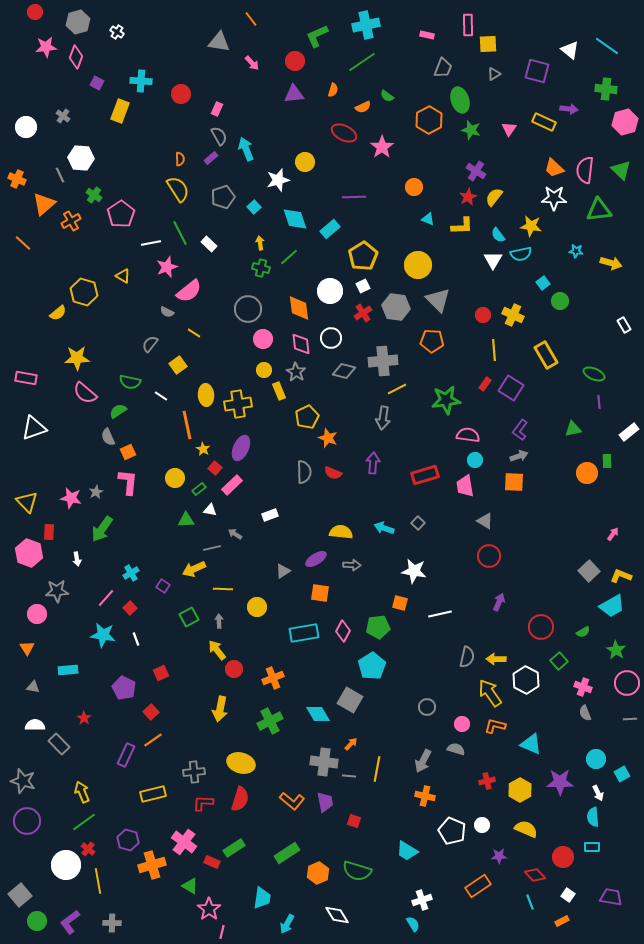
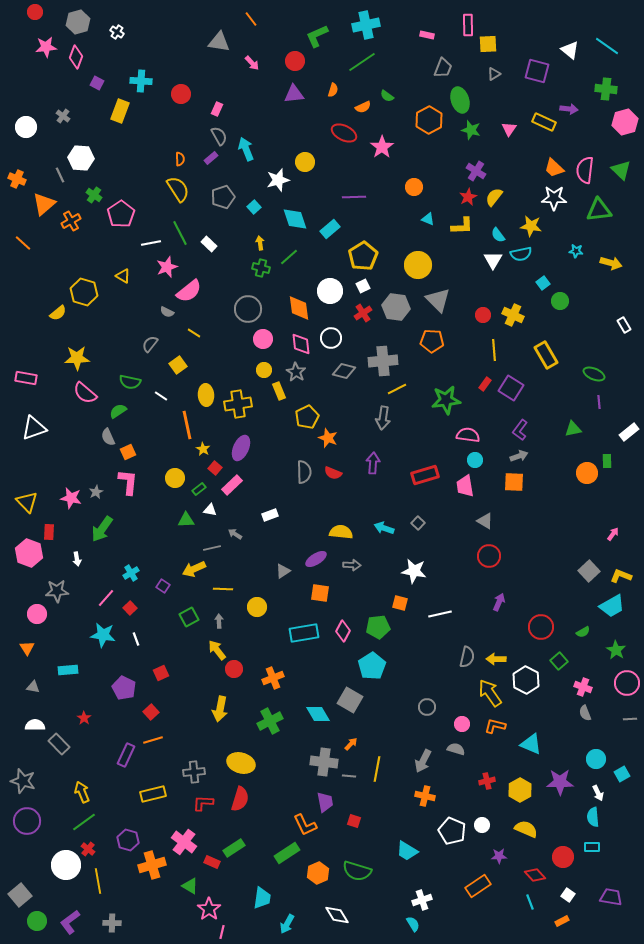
orange line at (153, 740): rotated 18 degrees clockwise
orange L-shape at (292, 801): moved 13 px right, 24 px down; rotated 25 degrees clockwise
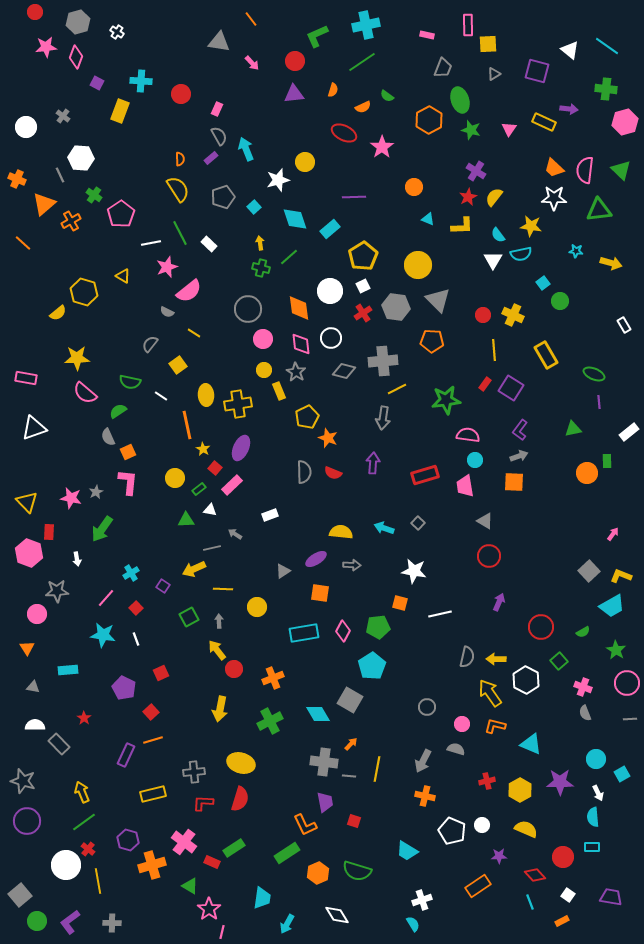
red square at (130, 608): moved 6 px right
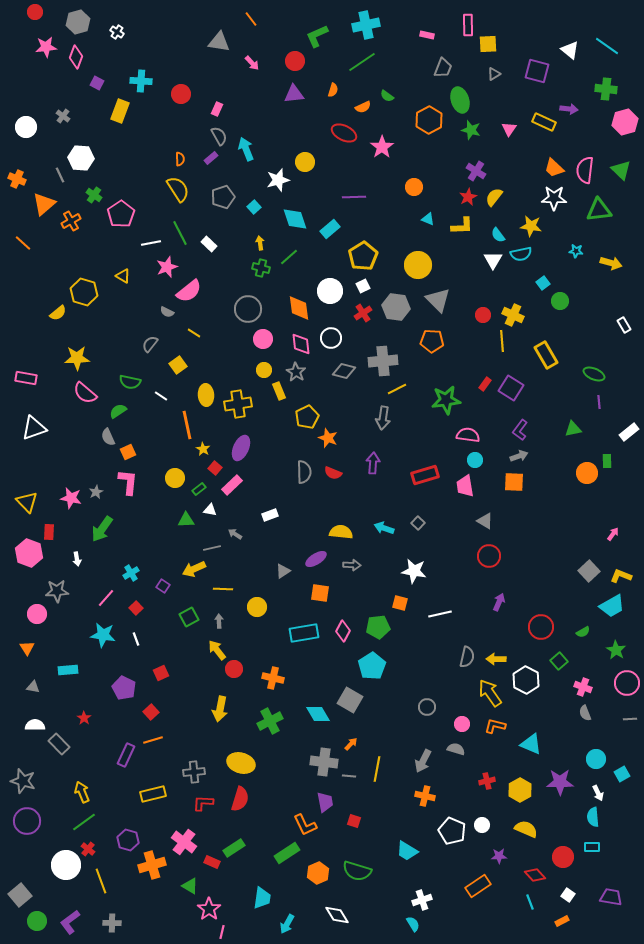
yellow line at (494, 350): moved 8 px right, 9 px up
orange cross at (273, 678): rotated 35 degrees clockwise
yellow line at (98, 881): moved 3 px right; rotated 10 degrees counterclockwise
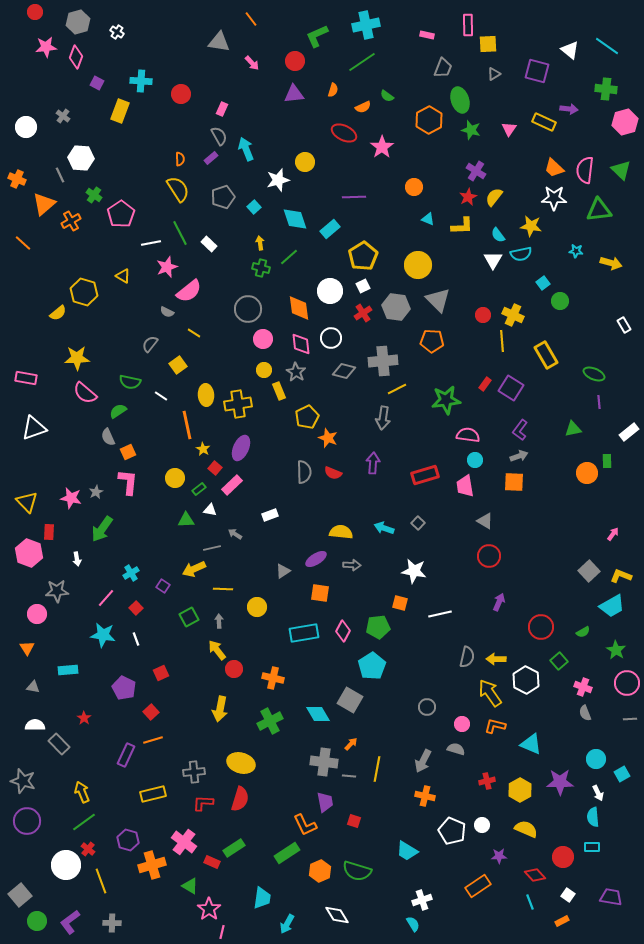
pink rectangle at (217, 109): moved 5 px right
orange hexagon at (318, 873): moved 2 px right, 2 px up
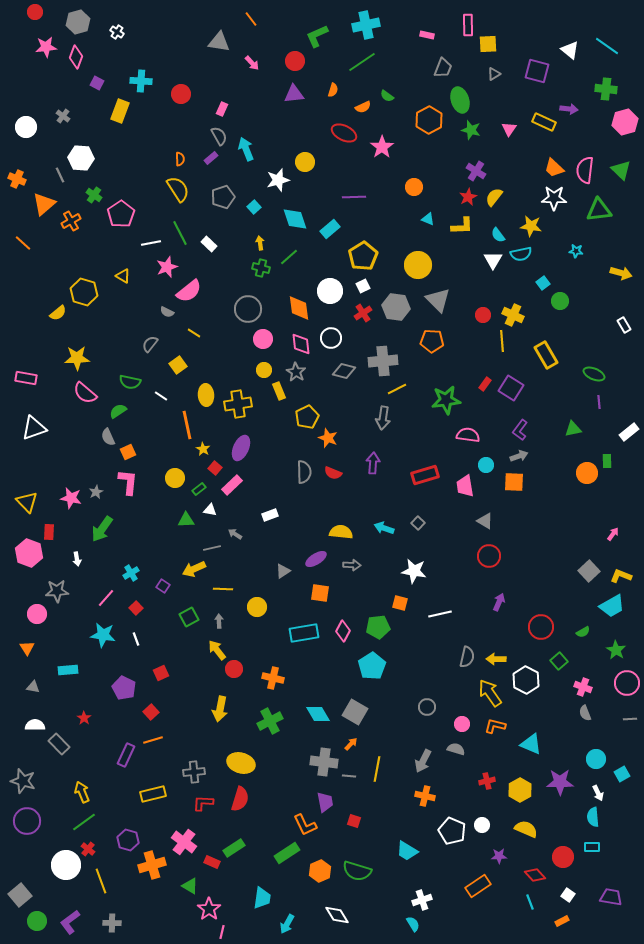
yellow arrow at (611, 263): moved 10 px right, 10 px down
cyan circle at (475, 460): moved 11 px right, 5 px down
gray square at (350, 700): moved 5 px right, 12 px down
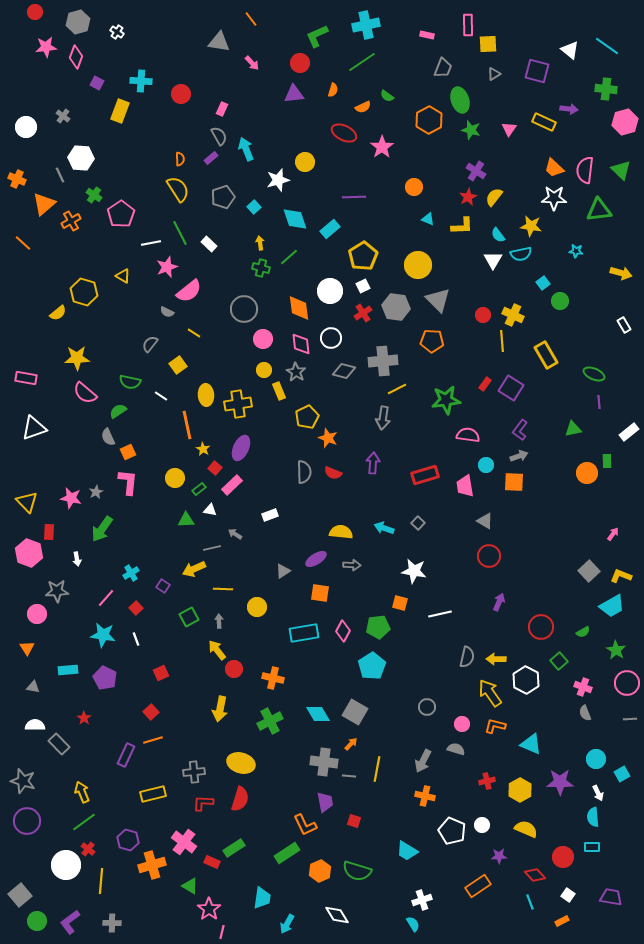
red circle at (295, 61): moved 5 px right, 2 px down
gray circle at (248, 309): moved 4 px left
purple pentagon at (124, 688): moved 19 px left, 10 px up
yellow line at (101, 881): rotated 25 degrees clockwise
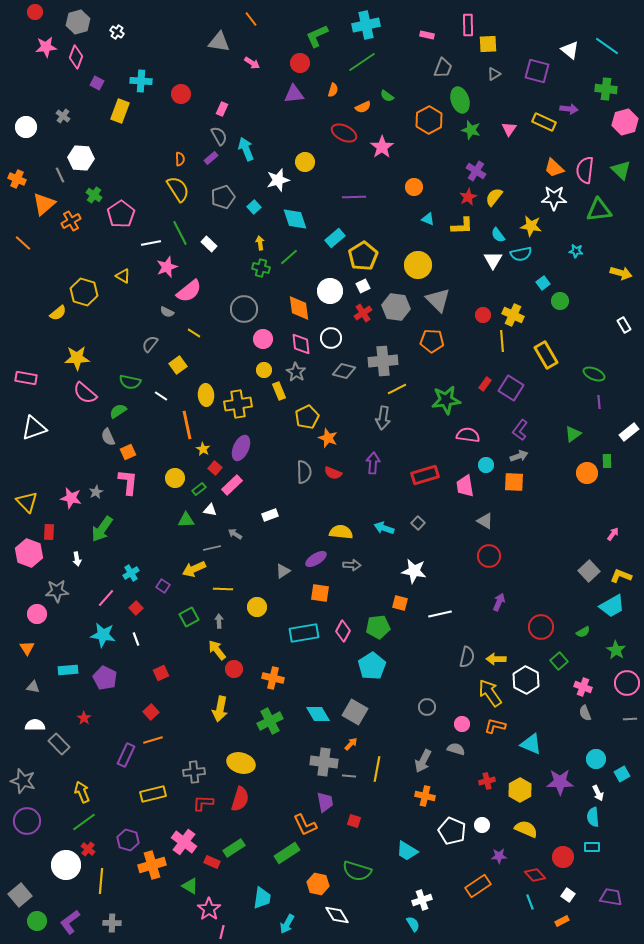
pink arrow at (252, 63): rotated 14 degrees counterclockwise
cyan rectangle at (330, 229): moved 5 px right, 9 px down
green triangle at (573, 429): moved 5 px down; rotated 24 degrees counterclockwise
orange hexagon at (320, 871): moved 2 px left, 13 px down; rotated 25 degrees counterclockwise
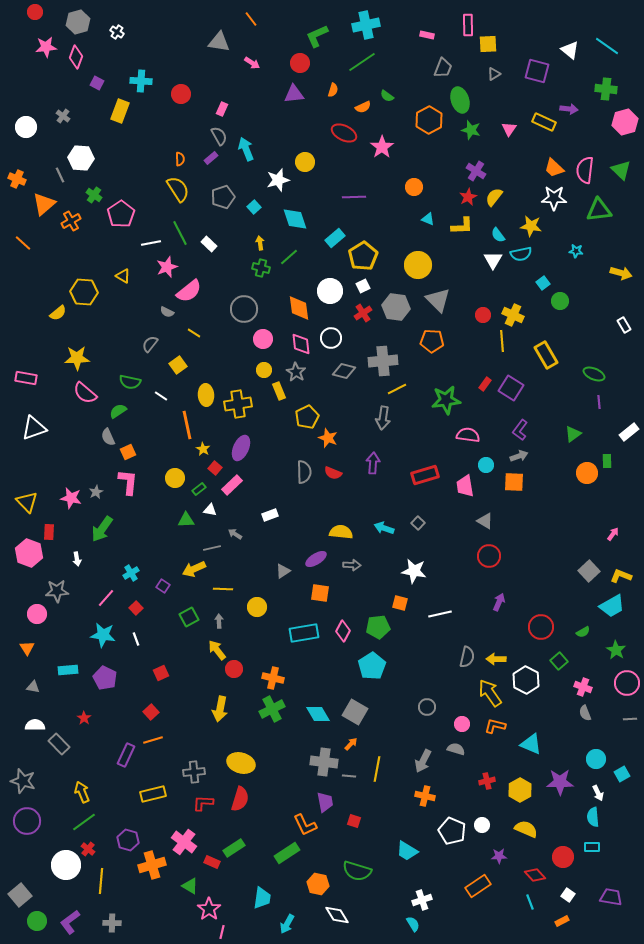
yellow hexagon at (84, 292): rotated 12 degrees counterclockwise
green cross at (270, 721): moved 2 px right, 12 px up
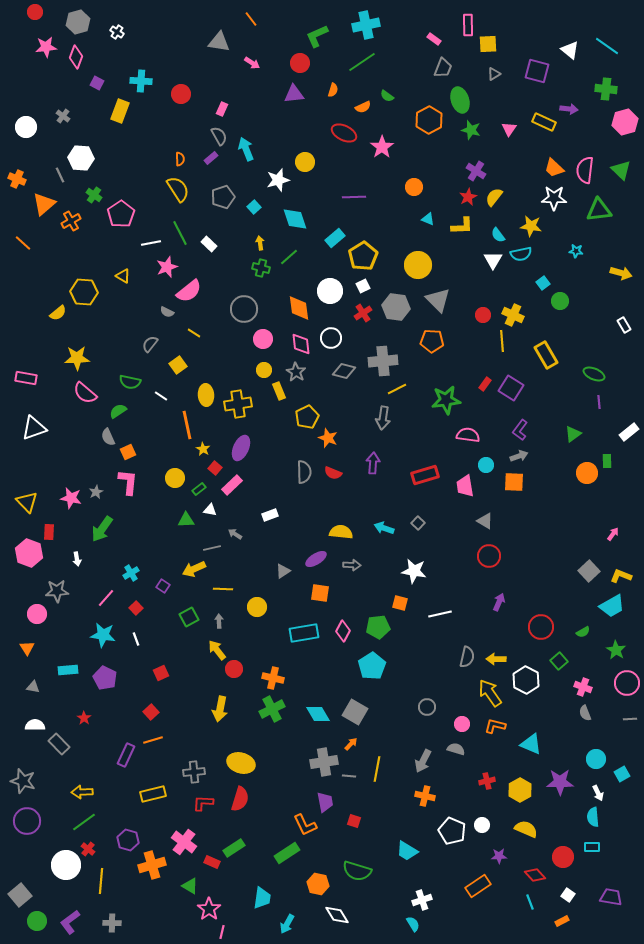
pink rectangle at (427, 35): moved 7 px right, 4 px down; rotated 24 degrees clockwise
gray cross at (324, 762): rotated 16 degrees counterclockwise
yellow arrow at (82, 792): rotated 70 degrees counterclockwise
